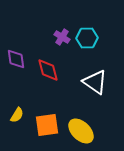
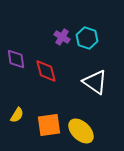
cyan hexagon: rotated 20 degrees clockwise
red diamond: moved 2 px left, 1 px down
orange square: moved 2 px right
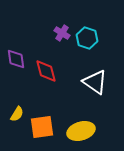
purple cross: moved 4 px up
yellow semicircle: moved 1 px up
orange square: moved 7 px left, 2 px down
yellow ellipse: rotated 60 degrees counterclockwise
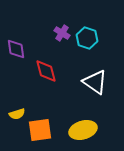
purple diamond: moved 10 px up
yellow semicircle: rotated 42 degrees clockwise
orange square: moved 2 px left, 3 px down
yellow ellipse: moved 2 px right, 1 px up
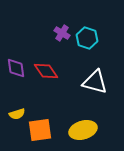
purple diamond: moved 19 px down
red diamond: rotated 20 degrees counterclockwise
white triangle: rotated 20 degrees counterclockwise
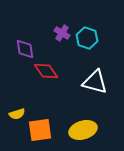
purple diamond: moved 9 px right, 19 px up
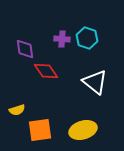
purple cross: moved 6 px down; rotated 28 degrees counterclockwise
white triangle: rotated 24 degrees clockwise
yellow semicircle: moved 4 px up
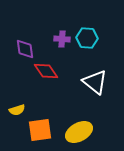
cyan hexagon: rotated 15 degrees counterclockwise
yellow ellipse: moved 4 px left, 2 px down; rotated 12 degrees counterclockwise
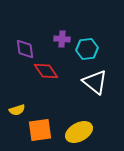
cyan hexagon: moved 11 px down; rotated 10 degrees counterclockwise
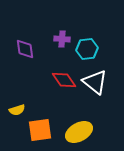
red diamond: moved 18 px right, 9 px down
